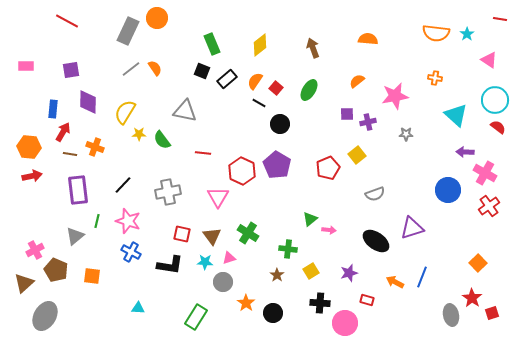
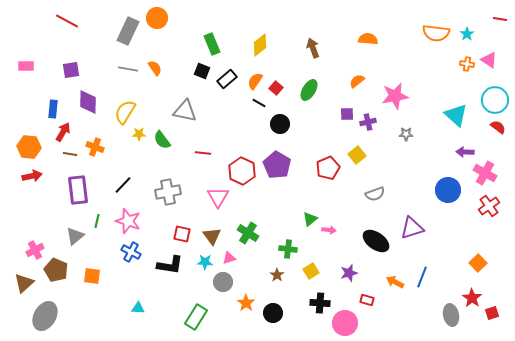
gray line at (131, 69): moved 3 px left; rotated 48 degrees clockwise
orange cross at (435, 78): moved 32 px right, 14 px up
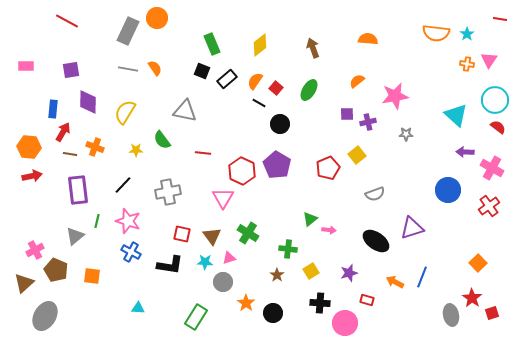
pink triangle at (489, 60): rotated 30 degrees clockwise
yellow star at (139, 134): moved 3 px left, 16 px down
pink cross at (485, 173): moved 7 px right, 5 px up
pink triangle at (218, 197): moved 5 px right, 1 px down
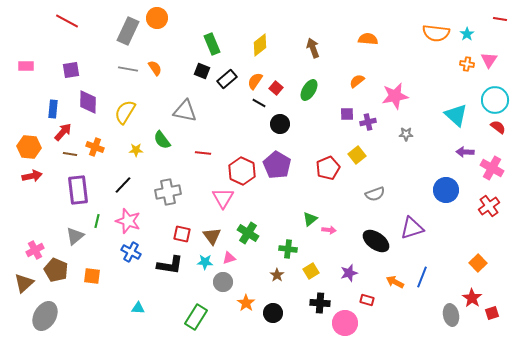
red arrow at (63, 132): rotated 12 degrees clockwise
blue circle at (448, 190): moved 2 px left
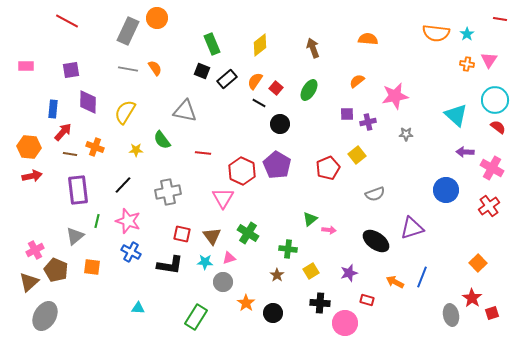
orange square at (92, 276): moved 9 px up
brown triangle at (24, 283): moved 5 px right, 1 px up
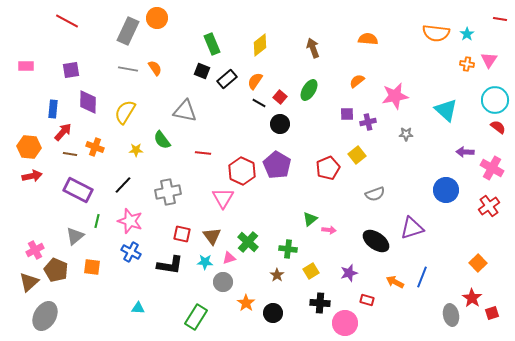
red square at (276, 88): moved 4 px right, 9 px down
cyan triangle at (456, 115): moved 10 px left, 5 px up
purple rectangle at (78, 190): rotated 56 degrees counterclockwise
pink star at (128, 221): moved 2 px right
green cross at (248, 233): moved 9 px down; rotated 10 degrees clockwise
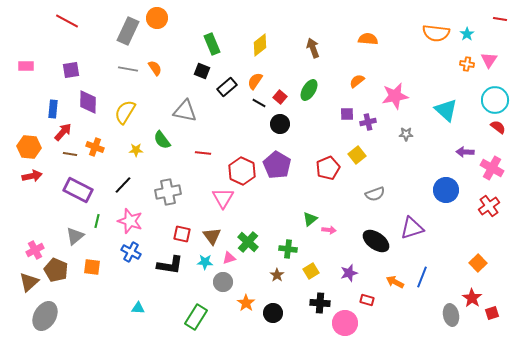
black rectangle at (227, 79): moved 8 px down
